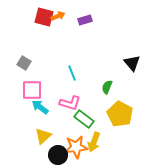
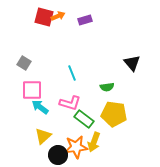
green semicircle: rotated 120 degrees counterclockwise
yellow pentagon: moved 6 px left; rotated 20 degrees counterclockwise
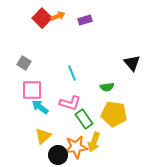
red square: moved 2 px left, 1 px down; rotated 30 degrees clockwise
green rectangle: rotated 18 degrees clockwise
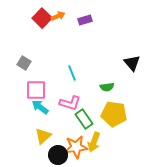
pink square: moved 4 px right
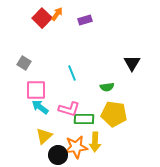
orange arrow: moved 1 px left, 2 px up; rotated 32 degrees counterclockwise
black triangle: rotated 12 degrees clockwise
pink L-shape: moved 1 px left, 6 px down
green rectangle: rotated 54 degrees counterclockwise
yellow triangle: moved 1 px right
yellow arrow: moved 1 px right; rotated 18 degrees counterclockwise
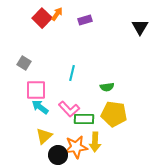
black triangle: moved 8 px right, 36 px up
cyan line: rotated 35 degrees clockwise
pink L-shape: rotated 30 degrees clockwise
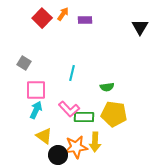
orange arrow: moved 6 px right
purple rectangle: rotated 16 degrees clockwise
cyan arrow: moved 4 px left, 3 px down; rotated 78 degrees clockwise
green rectangle: moved 2 px up
yellow triangle: rotated 42 degrees counterclockwise
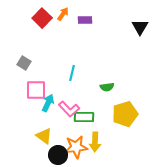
cyan arrow: moved 12 px right, 7 px up
yellow pentagon: moved 11 px right; rotated 25 degrees counterclockwise
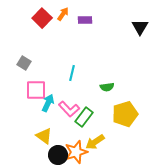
green rectangle: rotated 54 degrees counterclockwise
yellow arrow: rotated 54 degrees clockwise
orange star: moved 5 px down; rotated 10 degrees counterclockwise
